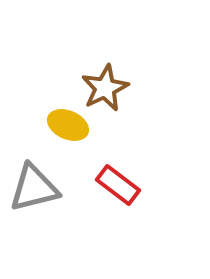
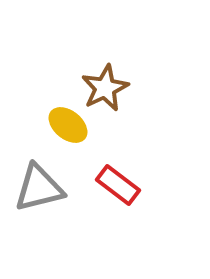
yellow ellipse: rotated 15 degrees clockwise
gray triangle: moved 5 px right
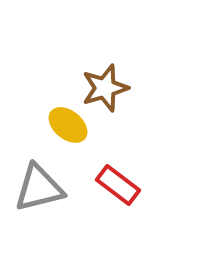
brown star: rotated 9 degrees clockwise
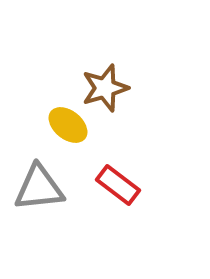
gray triangle: rotated 8 degrees clockwise
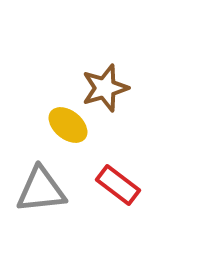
gray triangle: moved 2 px right, 2 px down
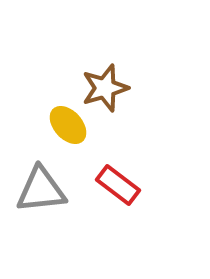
yellow ellipse: rotated 9 degrees clockwise
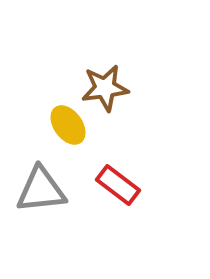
brown star: rotated 9 degrees clockwise
yellow ellipse: rotated 6 degrees clockwise
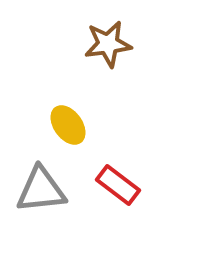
brown star: moved 3 px right, 44 px up
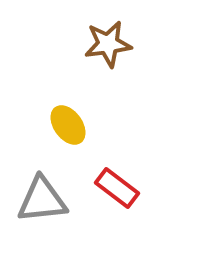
red rectangle: moved 1 px left, 3 px down
gray triangle: moved 1 px right, 10 px down
